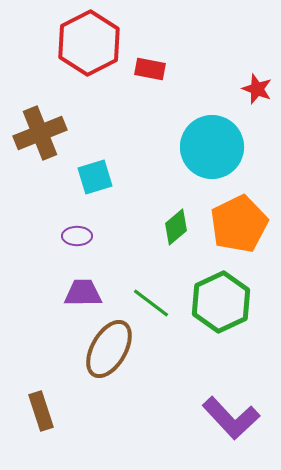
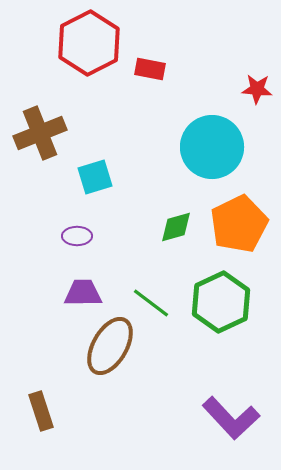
red star: rotated 16 degrees counterclockwise
green diamond: rotated 24 degrees clockwise
brown ellipse: moved 1 px right, 3 px up
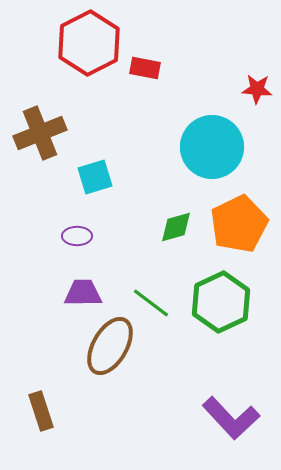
red rectangle: moved 5 px left, 1 px up
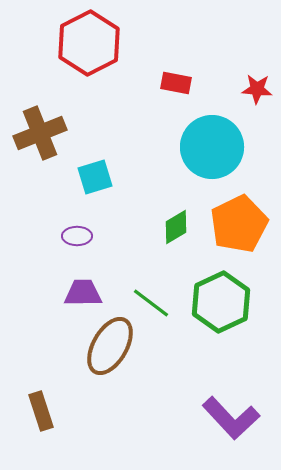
red rectangle: moved 31 px right, 15 px down
green diamond: rotated 15 degrees counterclockwise
